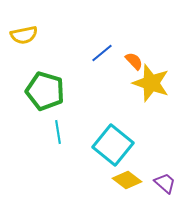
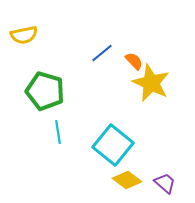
yellow star: rotated 6 degrees clockwise
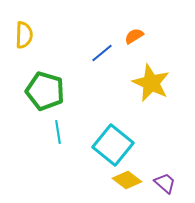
yellow semicircle: rotated 76 degrees counterclockwise
orange semicircle: moved 25 px up; rotated 78 degrees counterclockwise
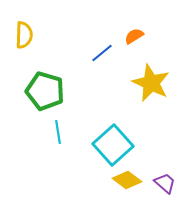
cyan square: rotated 9 degrees clockwise
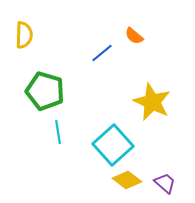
orange semicircle: rotated 108 degrees counterclockwise
yellow star: moved 1 px right, 19 px down
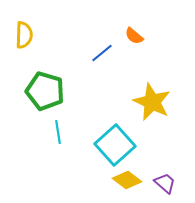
cyan square: moved 2 px right
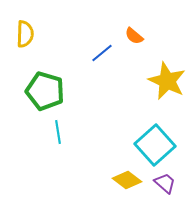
yellow semicircle: moved 1 px right, 1 px up
yellow star: moved 15 px right, 21 px up
cyan square: moved 40 px right
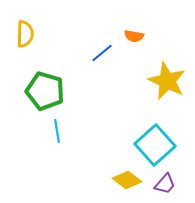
orange semicircle: rotated 30 degrees counterclockwise
cyan line: moved 1 px left, 1 px up
purple trapezoid: moved 1 px down; rotated 90 degrees clockwise
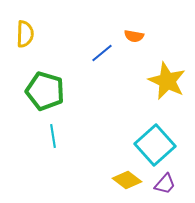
cyan line: moved 4 px left, 5 px down
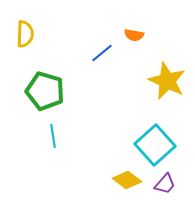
orange semicircle: moved 1 px up
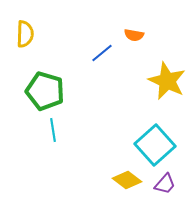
cyan line: moved 6 px up
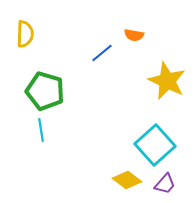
cyan line: moved 12 px left
